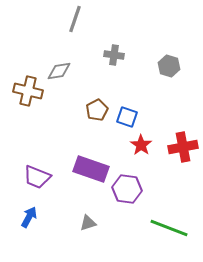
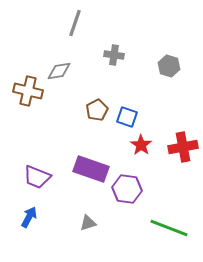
gray line: moved 4 px down
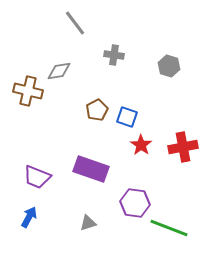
gray line: rotated 56 degrees counterclockwise
purple hexagon: moved 8 px right, 14 px down
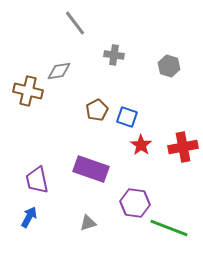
purple trapezoid: moved 3 px down; rotated 56 degrees clockwise
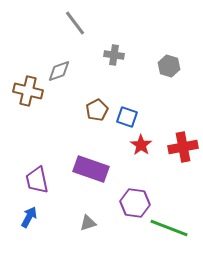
gray diamond: rotated 10 degrees counterclockwise
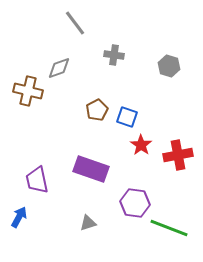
gray diamond: moved 3 px up
red cross: moved 5 px left, 8 px down
blue arrow: moved 10 px left
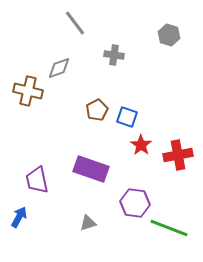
gray hexagon: moved 31 px up
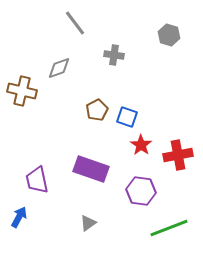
brown cross: moved 6 px left
purple hexagon: moved 6 px right, 12 px up
gray triangle: rotated 18 degrees counterclockwise
green line: rotated 42 degrees counterclockwise
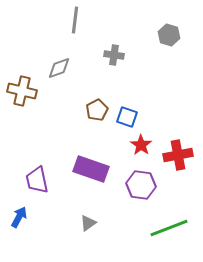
gray line: moved 3 px up; rotated 44 degrees clockwise
purple hexagon: moved 6 px up
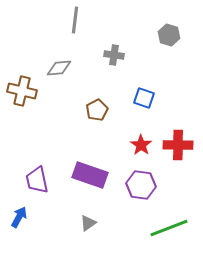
gray diamond: rotated 15 degrees clockwise
blue square: moved 17 px right, 19 px up
red cross: moved 10 px up; rotated 12 degrees clockwise
purple rectangle: moved 1 px left, 6 px down
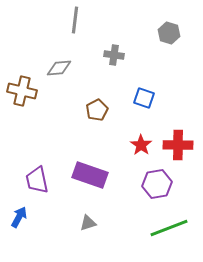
gray hexagon: moved 2 px up
purple hexagon: moved 16 px right, 1 px up; rotated 16 degrees counterclockwise
gray triangle: rotated 18 degrees clockwise
